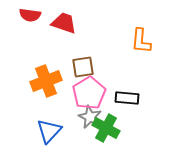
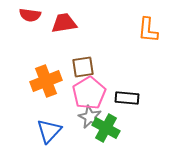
red trapezoid: rotated 28 degrees counterclockwise
orange L-shape: moved 7 px right, 11 px up
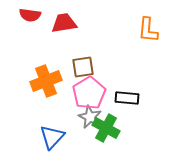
blue triangle: moved 3 px right, 6 px down
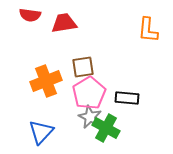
blue triangle: moved 11 px left, 5 px up
